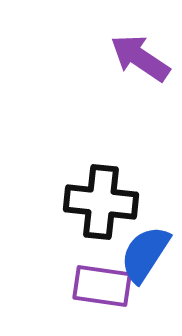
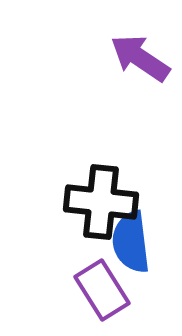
blue semicircle: moved 14 px left, 12 px up; rotated 40 degrees counterclockwise
purple rectangle: moved 4 px down; rotated 50 degrees clockwise
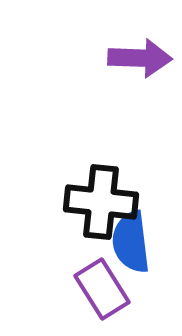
purple arrow: rotated 148 degrees clockwise
purple rectangle: moved 1 px up
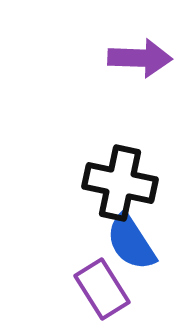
black cross: moved 19 px right, 19 px up; rotated 6 degrees clockwise
blue semicircle: rotated 26 degrees counterclockwise
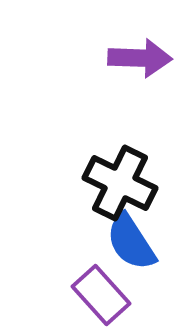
black cross: rotated 14 degrees clockwise
purple rectangle: moved 1 px left, 6 px down; rotated 10 degrees counterclockwise
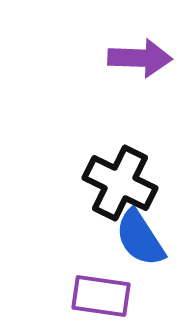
blue semicircle: moved 9 px right, 4 px up
purple rectangle: moved 1 px down; rotated 40 degrees counterclockwise
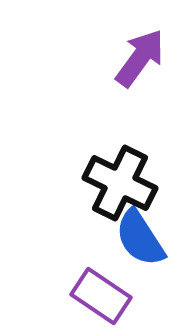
purple arrow: rotated 56 degrees counterclockwise
purple rectangle: rotated 26 degrees clockwise
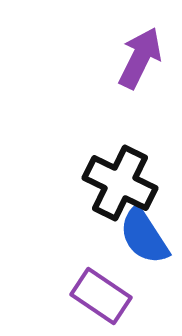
purple arrow: rotated 10 degrees counterclockwise
blue semicircle: moved 4 px right, 2 px up
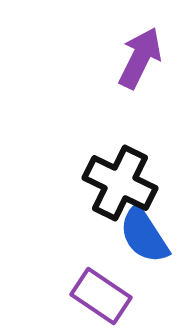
blue semicircle: moved 1 px up
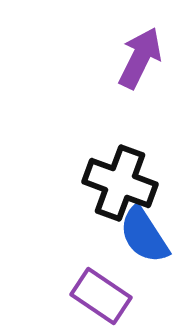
black cross: rotated 6 degrees counterclockwise
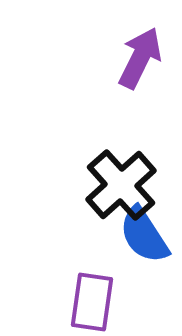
black cross: moved 1 px right, 2 px down; rotated 28 degrees clockwise
purple rectangle: moved 9 px left, 6 px down; rotated 64 degrees clockwise
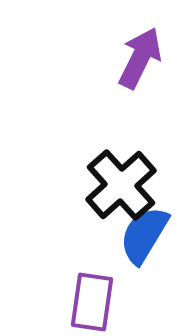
blue semicircle: rotated 64 degrees clockwise
